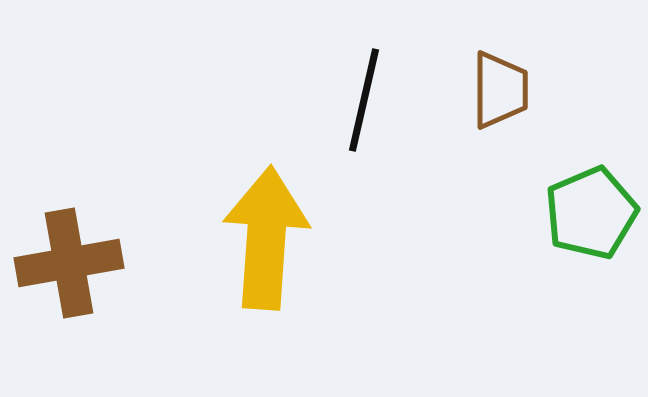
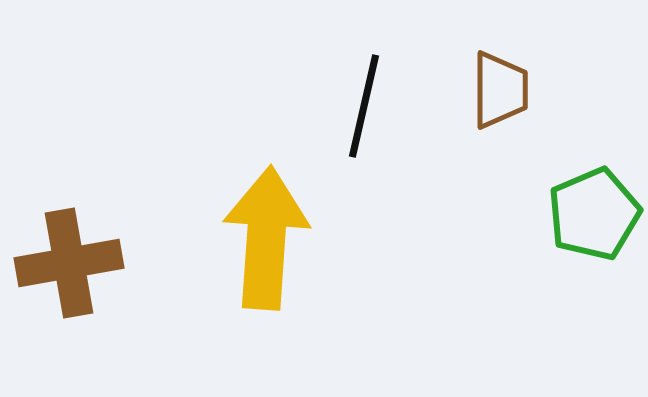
black line: moved 6 px down
green pentagon: moved 3 px right, 1 px down
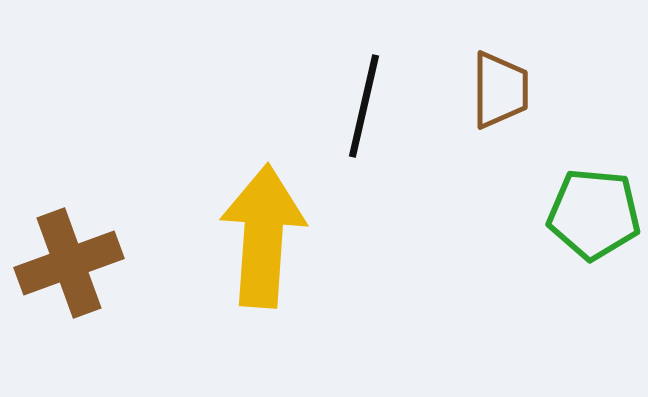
green pentagon: rotated 28 degrees clockwise
yellow arrow: moved 3 px left, 2 px up
brown cross: rotated 10 degrees counterclockwise
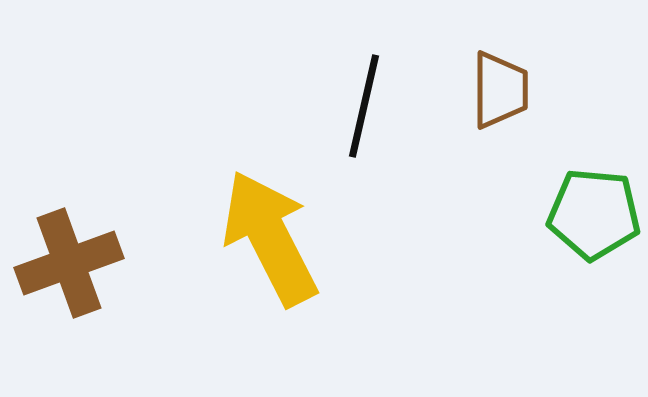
yellow arrow: moved 7 px right, 2 px down; rotated 31 degrees counterclockwise
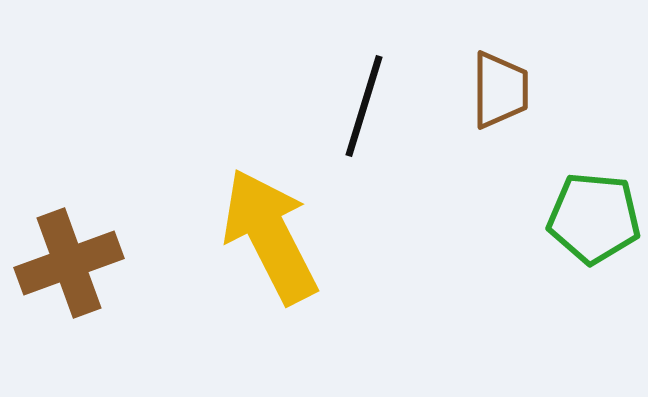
black line: rotated 4 degrees clockwise
green pentagon: moved 4 px down
yellow arrow: moved 2 px up
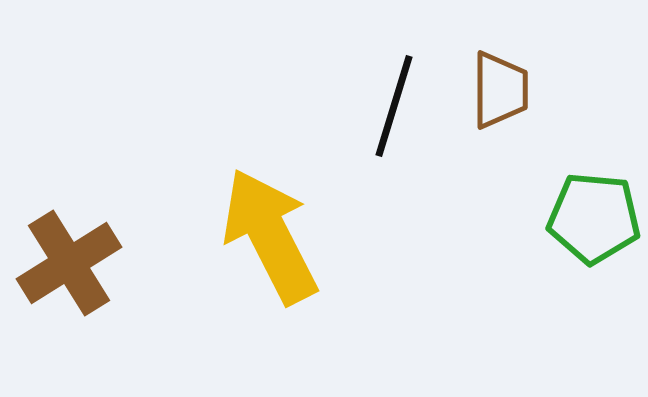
black line: moved 30 px right
brown cross: rotated 12 degrees counterclockwise
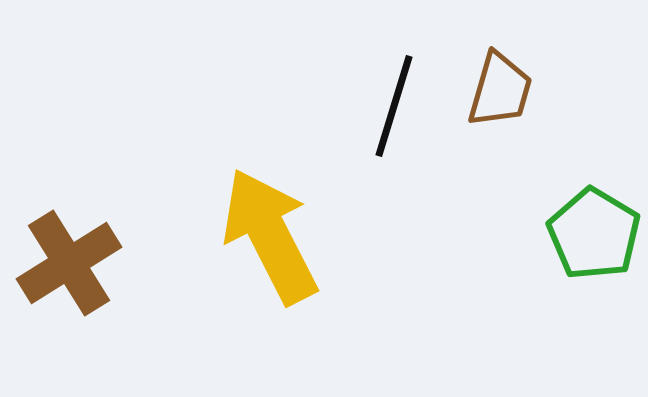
brown trapezoid: rotated 16 degrees clockwise
green pentagon: moved 16 px down; rotated 26 degrees clockwise
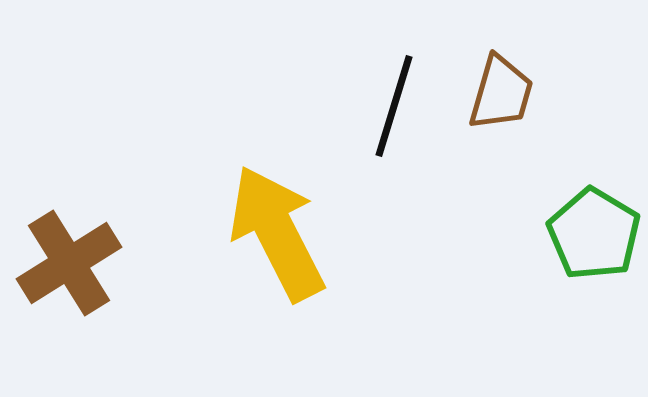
brown trapezoid: moved 1 px right, 3 px down
yellow arrow: moved 7 px right, 3 px up
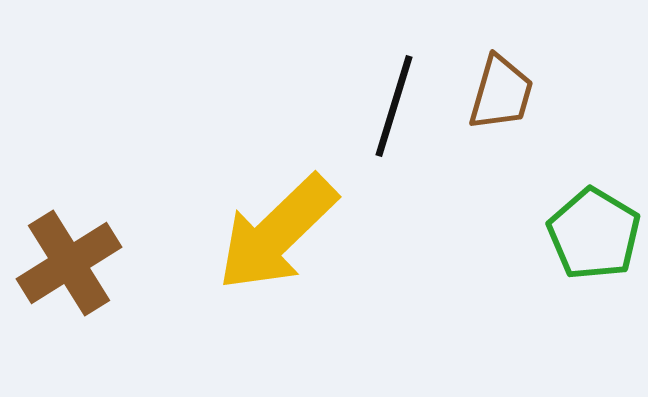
yellow arrow: rotated 107 degrees counterclockwise
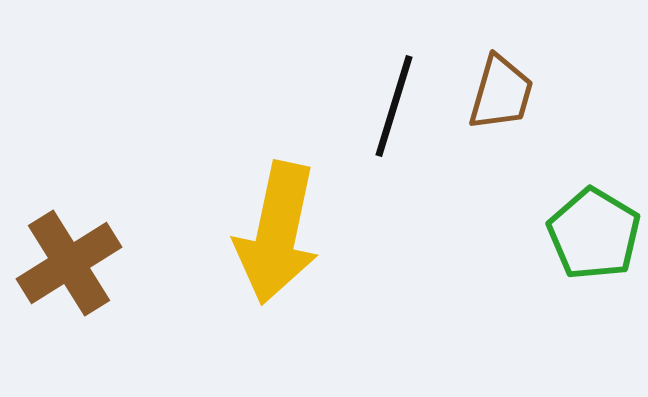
yellow arrow: rotated 34 degrees counterclockwise
